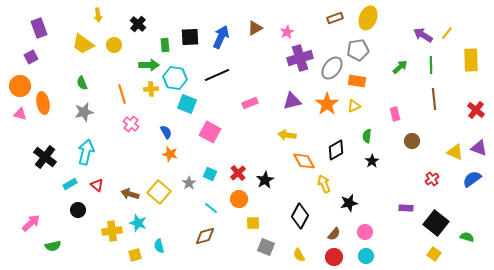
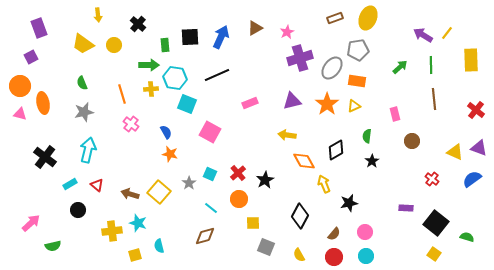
cyan arrow at (86, 152): moved 2 px right, 2 px up
red cross at (432, 179): rotated 16 degrees counterclockwise
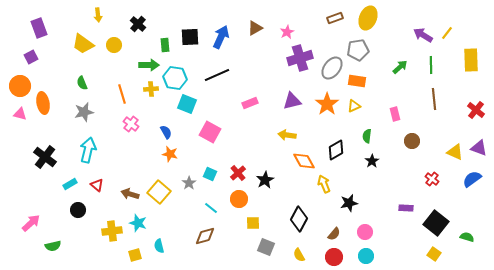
black diamond at (300, 216): moved 1 px left, 3 px down
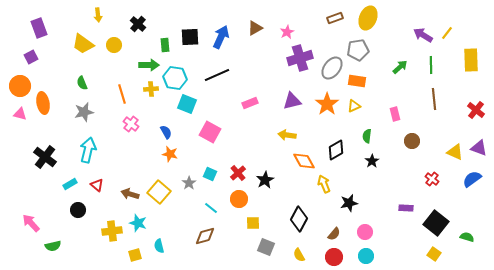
pink arrow at (31, 223): rotated 90 degrees counterclockwise
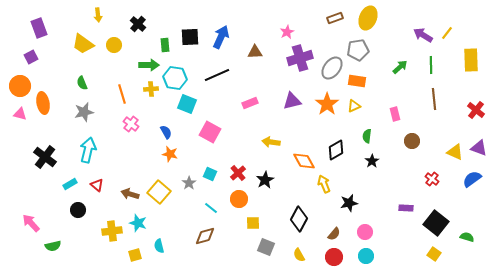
brown triangle at (255, 28): moved 24 px down; rotated 28 degrees clockwise
yellow arrow at (287, 135): moved 16 px left, 7 px down
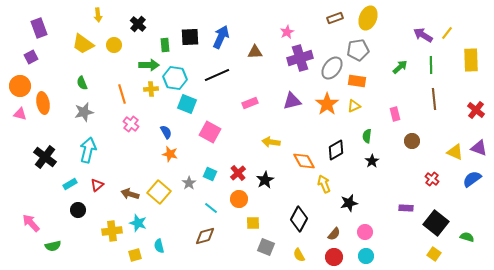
red triangle at (97, 185): rotated 40 degrees clockwise
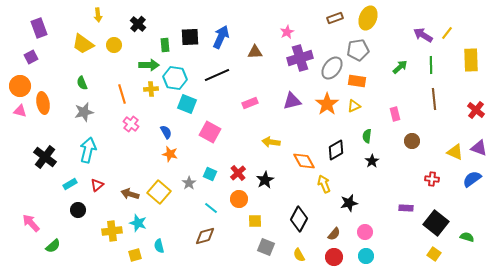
pink triangle at (20, 114): moved 3 px up
red cross at (432, 179): rotated 32 degrees counterclockwise
yellow square at (253, 223): moved 2 px right, 2 px up
green semicircle at (53, 246): rotated 28 degrees counterclockwise
